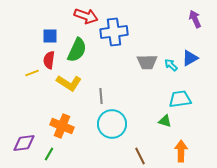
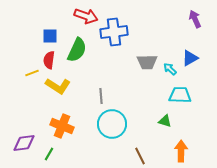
cyan arrow: moved 1 px left, 4 px down
yellow L-shape: moved 11 px left, 3 px down
cyan trapezoid: moved 4 px up; rotated 10 degrees clockwise
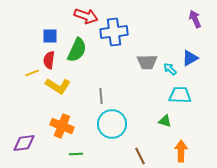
green line: moved 27 px right; rotated 56 degrees clockwise
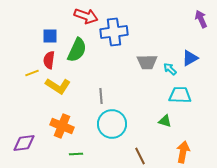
purple arrow: moved 6 px right
orange arrow: moved 2 px right, 1 px down; rotated 10 degrees clockwise
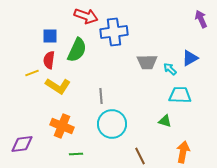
purple diamond: moved 2 px left, 1 px down
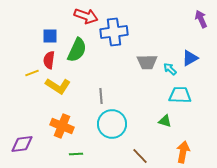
brown line: rotated 18 degrees counterclockwise
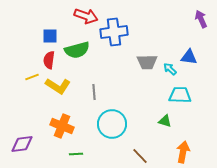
green semicircle: rotated 50 degrees clockwise
blue triangle: moved 1 px left, 1 px up; rotated 36 degrees clockwise
yellow line: moved 4 px down
gray line: moved 7 px left, 4 px up
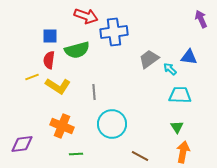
gray trapezoid: moved 2 px right, 3 px up; rotated 145 degrees clockwise
green triangle: moved 12 px right, 6 px down; rotated 40 degrees clockwise
brown line: rotated 18 degrees counterclockwise
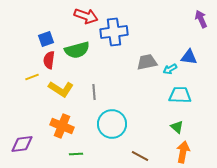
blue square: moved 4 px left, 3 px down; rotated 21 degrees counterclockwise
gray trapezoid: moved 2 px left, 3 px down; rotated 25 degrees clockwise
cyan arrow: rotated 72 degrees counterclockwise
yellow L-shape: moved 3 px right, 3 px down
green triangle: rotated 16 degrees counterclockwise
